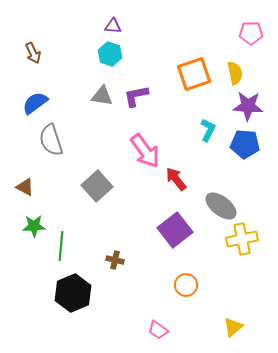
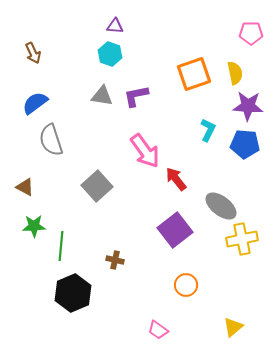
purple triangle: moved 2 px right
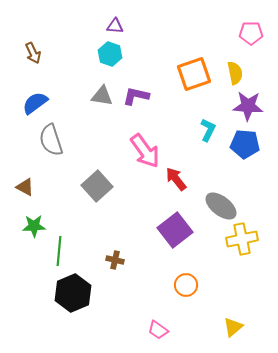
purple L-shape: rotated 24 degrees clockwise
green line: moved 2 px left, 5 px down
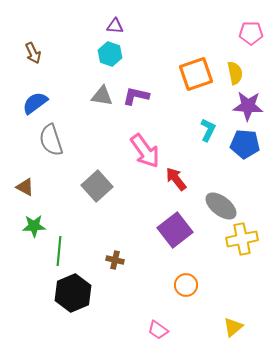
orange square: moved 2 px right
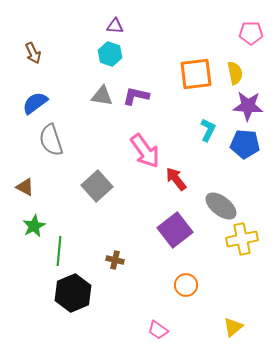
orange square: rotated 12 degrees clockwise
green star: rotated 25 degrees counterclockwise
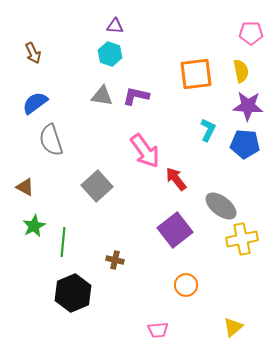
yellow semicircle: moved 6 px right, 2 px up
green line: moved 4 px right, 9 px up
pink trapezoid: rotated 40 degrees counterclockwise
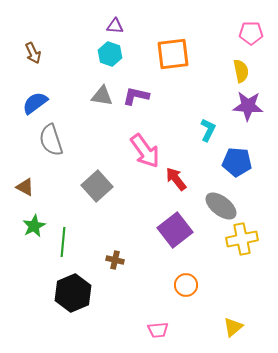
orange square: moved 23 px left, 20 px up
blue pentagon: moved 8 px left, 18 px down
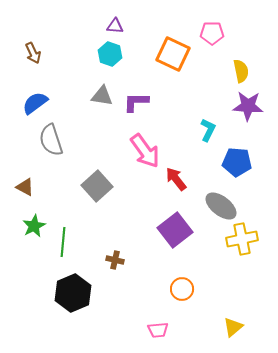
pink pentagon: moved 39 px left
orange square: rotated 32 degrees clockwise
purple L-shape: moved 6 px down; rotated 12 degrees counterclockwise
orange circle: moved 4 px left, 4 px down
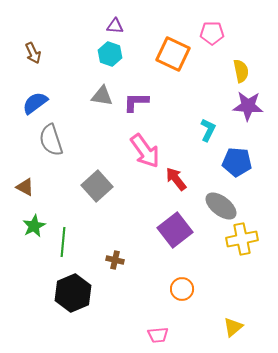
pink trapezoid: moved 5 px down
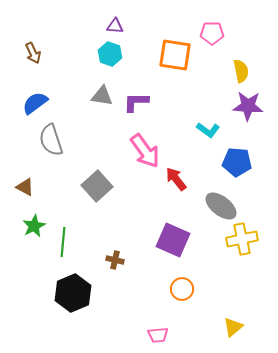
orange square: moved 2 px right, 1 px down; rotated 16 degrees counterclockwise
cyan L-shape: rotated 100 degrees clockwise
purple square: moved 2 px left, 10 px down; rotated 28 degrees counterclockwise
